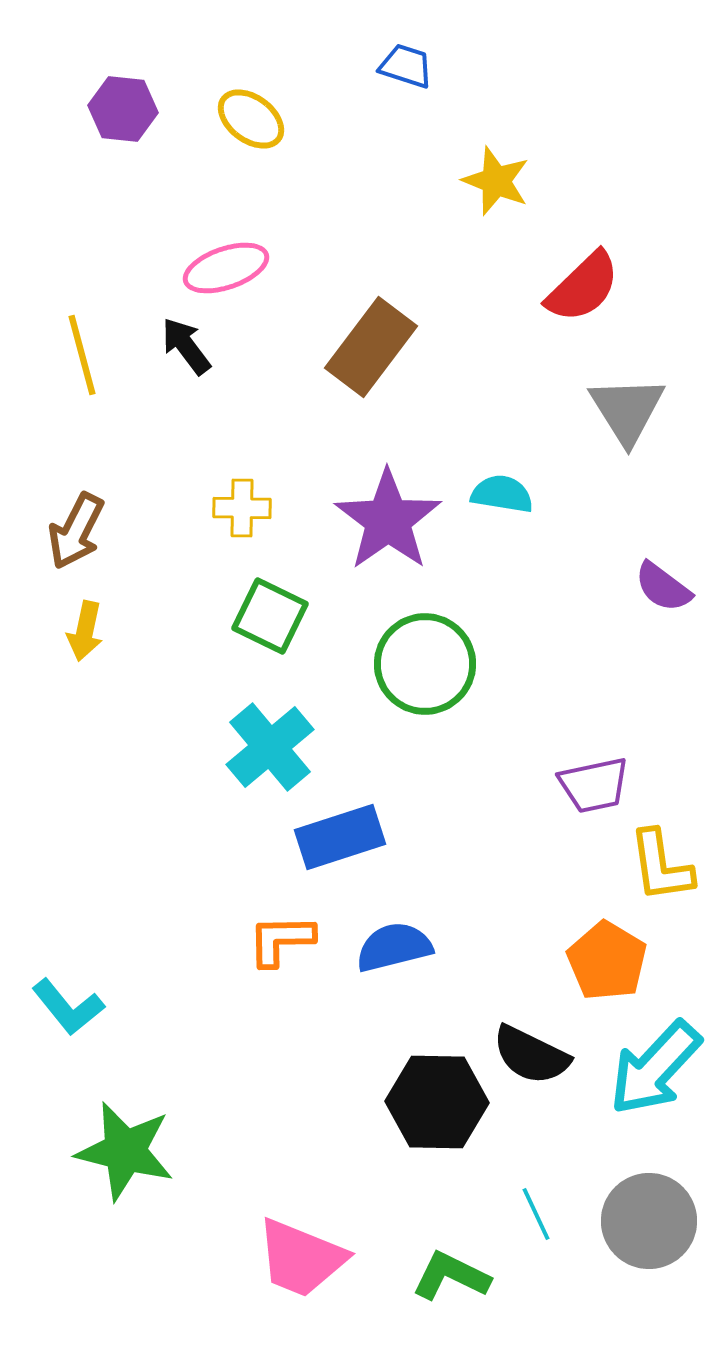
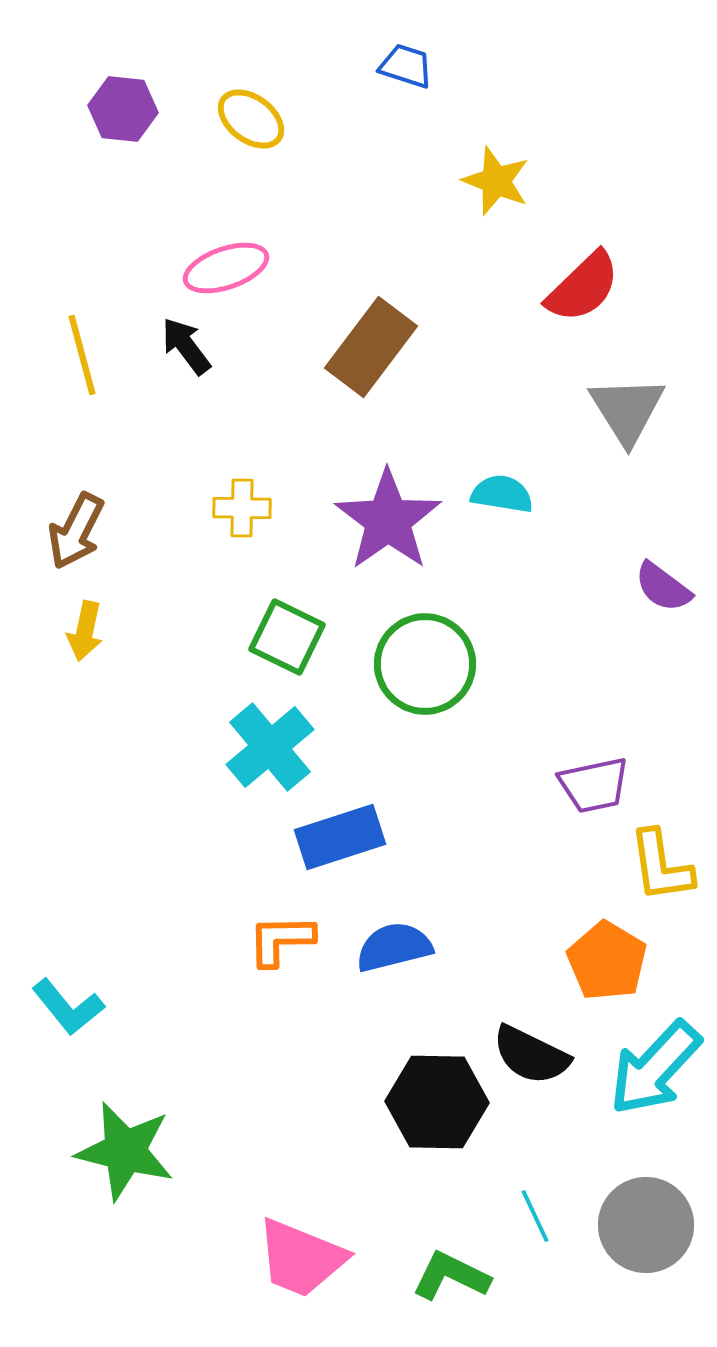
green square: moved 17 px right, 21 px down
cyan line: moved 1 px left, 2 px down
gray circle: moved 3 px left, 4 px down
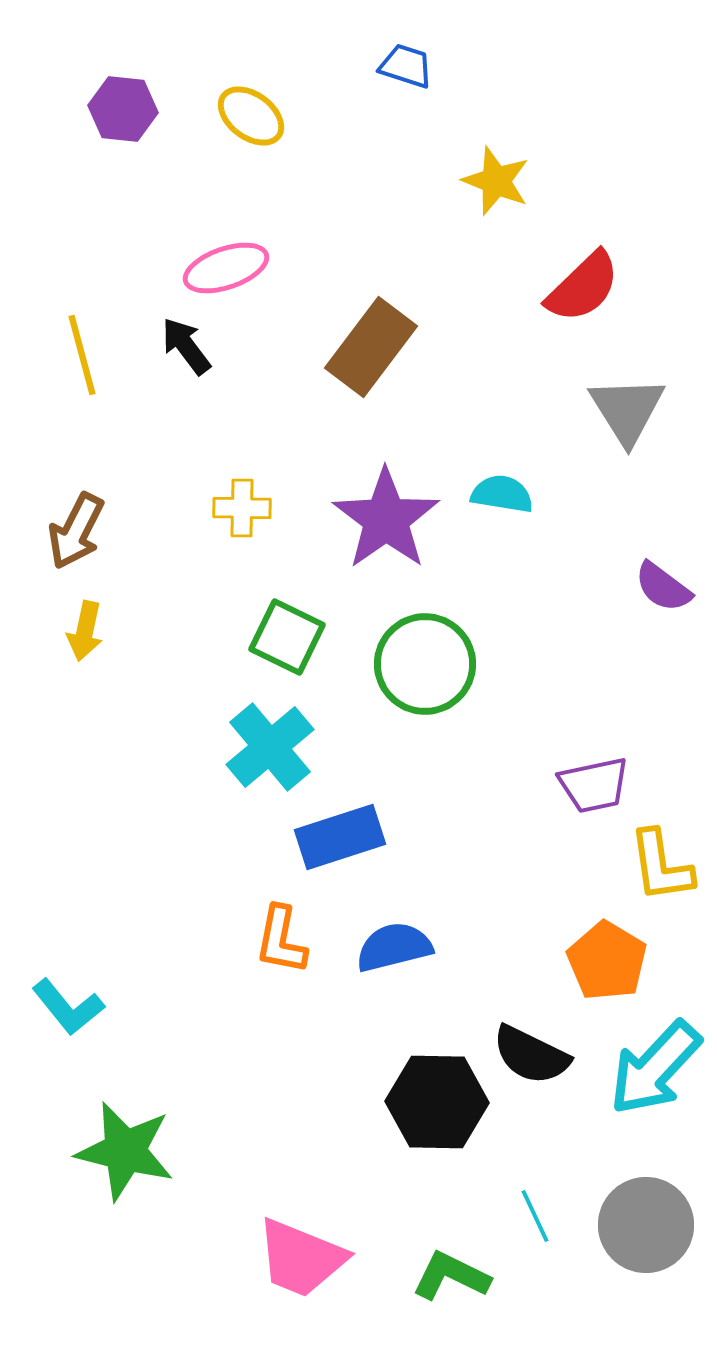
yellow ellipse: moved 3 px up
purple star: moved 2 px left, 1 px up
orange L-shape: rotated 78 degrees counterclockwise
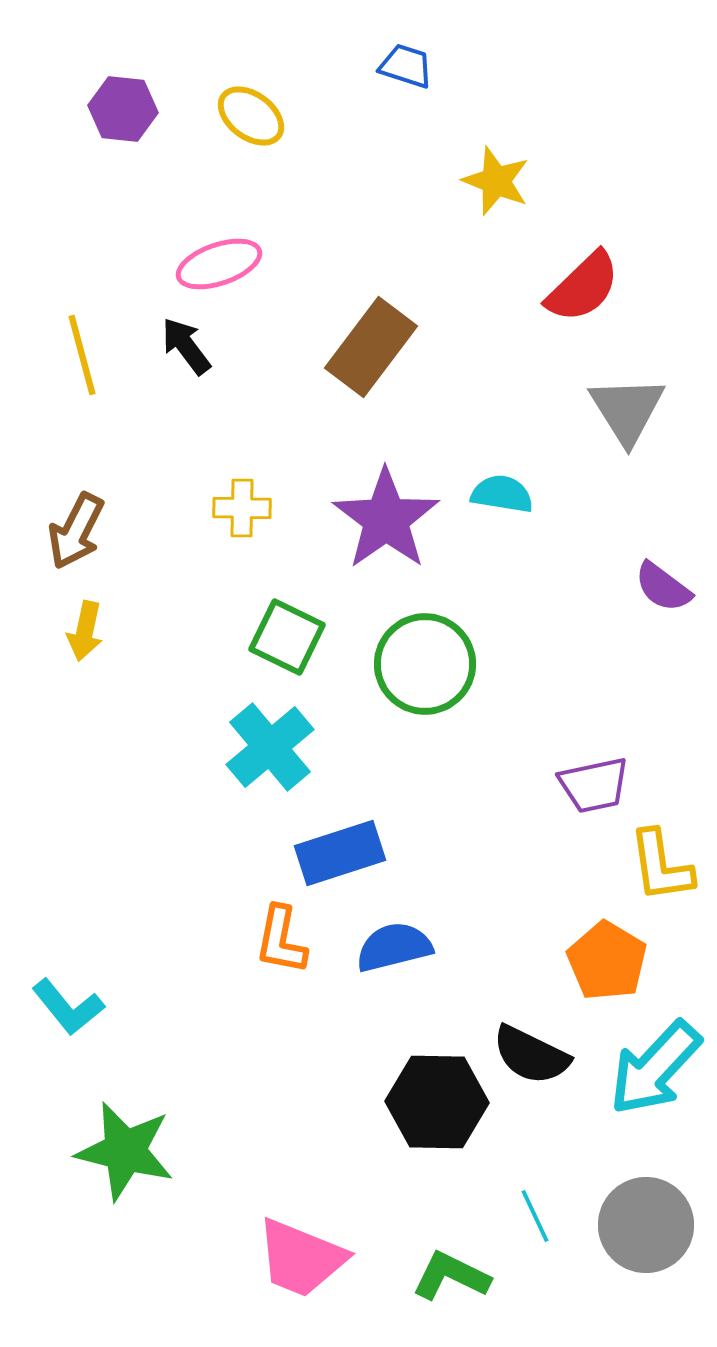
pink ellipse: moved 7 px left, 4 px up
blue rectangle: moved 16 px down
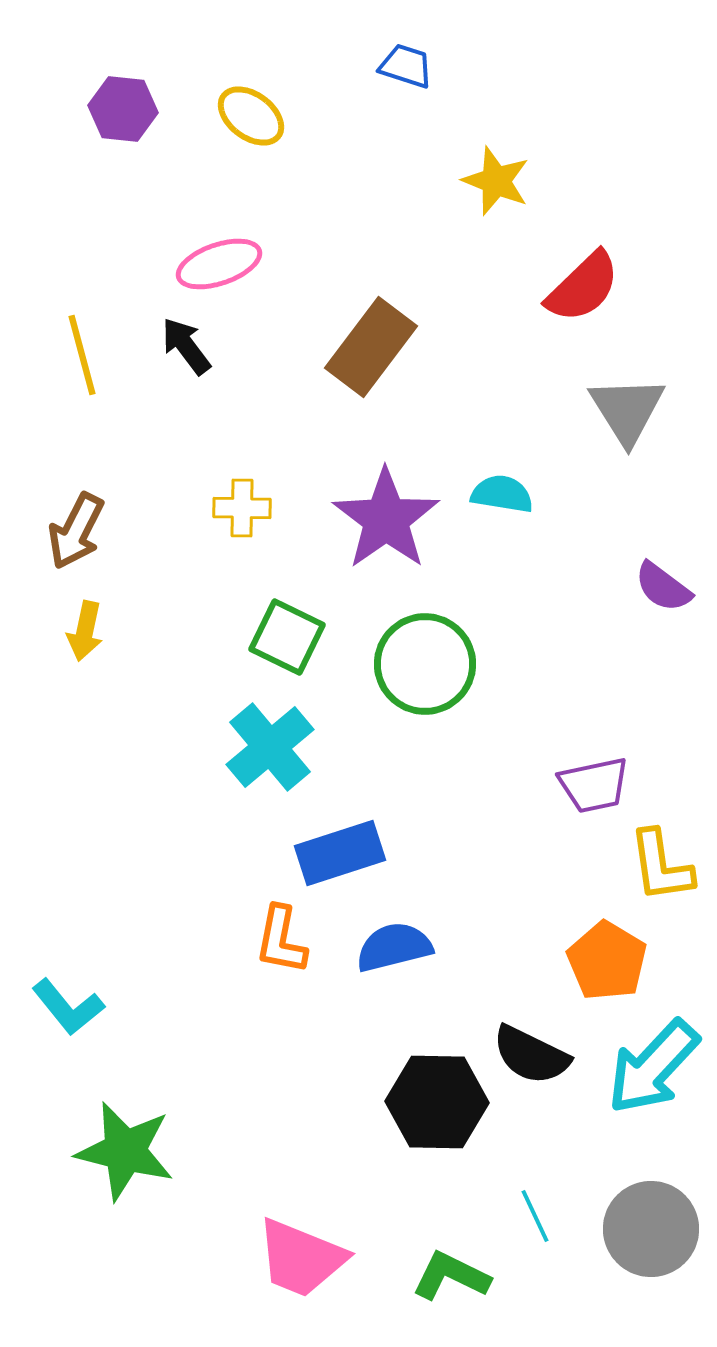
cyan arrow: moved 2 px left, 1 px up
gray circle: moved 5 px right, 4 px down
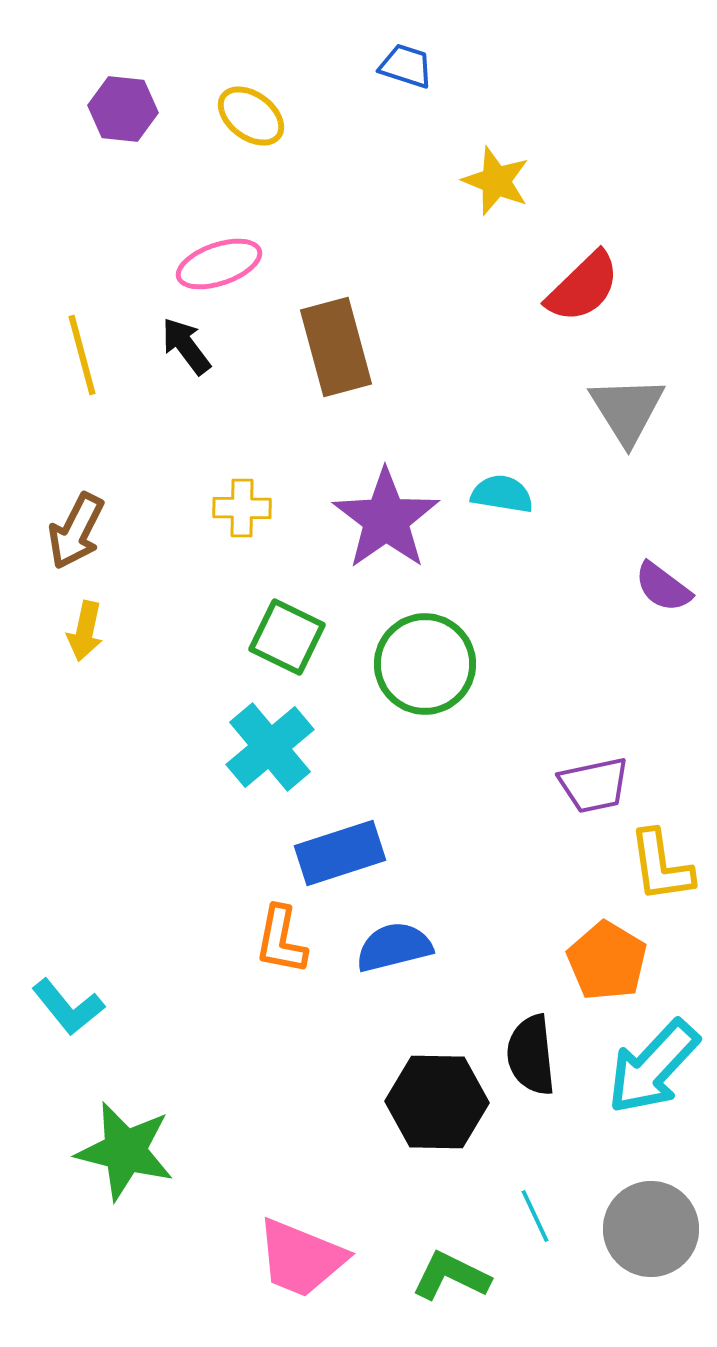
brown rectangle: moved 35 px left; rotated 52 degrees counterclockwise
black semicircle: rotated 58 degrees clockwise
